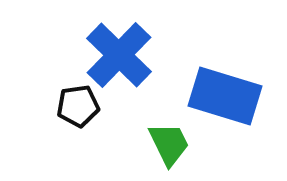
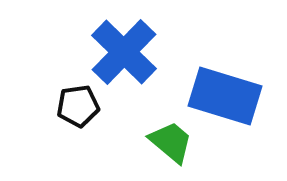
blue cross: moved 5 px right, 3 px up
green trapezoid: moved 2 px right, 2 px up; rotated 24 degrees counterclockwise
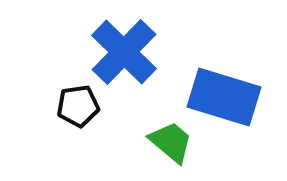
blue rectangle: moved 1 px left, 1 px down
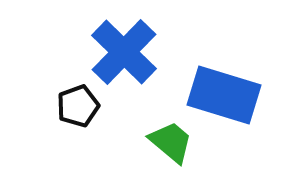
blue rectangle: moved 2 px up
black pentagon: rotated 12 degrees counterclockwise
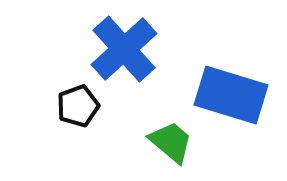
blue cross: moved 3 px up; rotated 4 degrees clockwise
blue rectangle: moved 7 px right
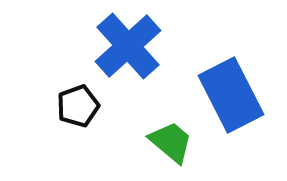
blue cross: moved 4 px right, 3 px up
blue rectangle: rotated 46 degrees clockwise
